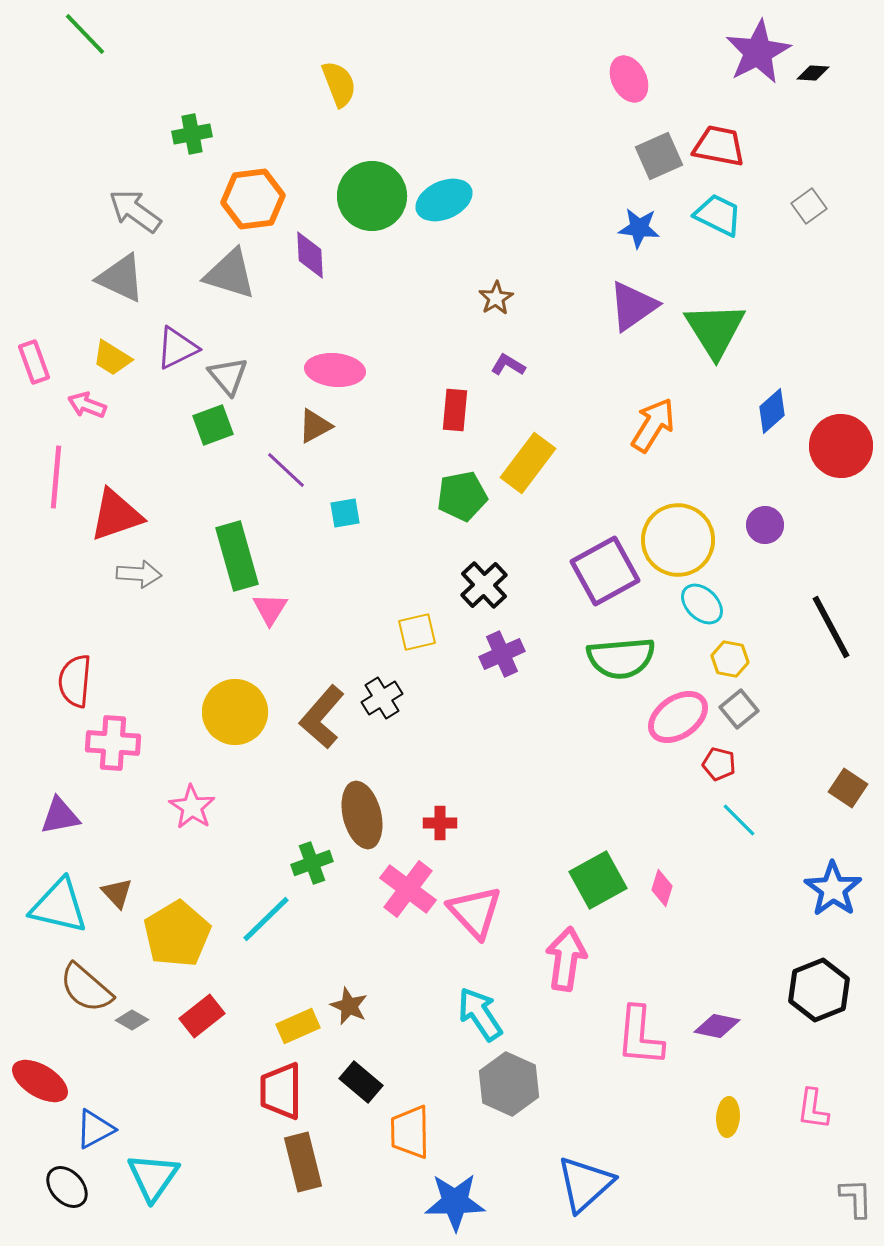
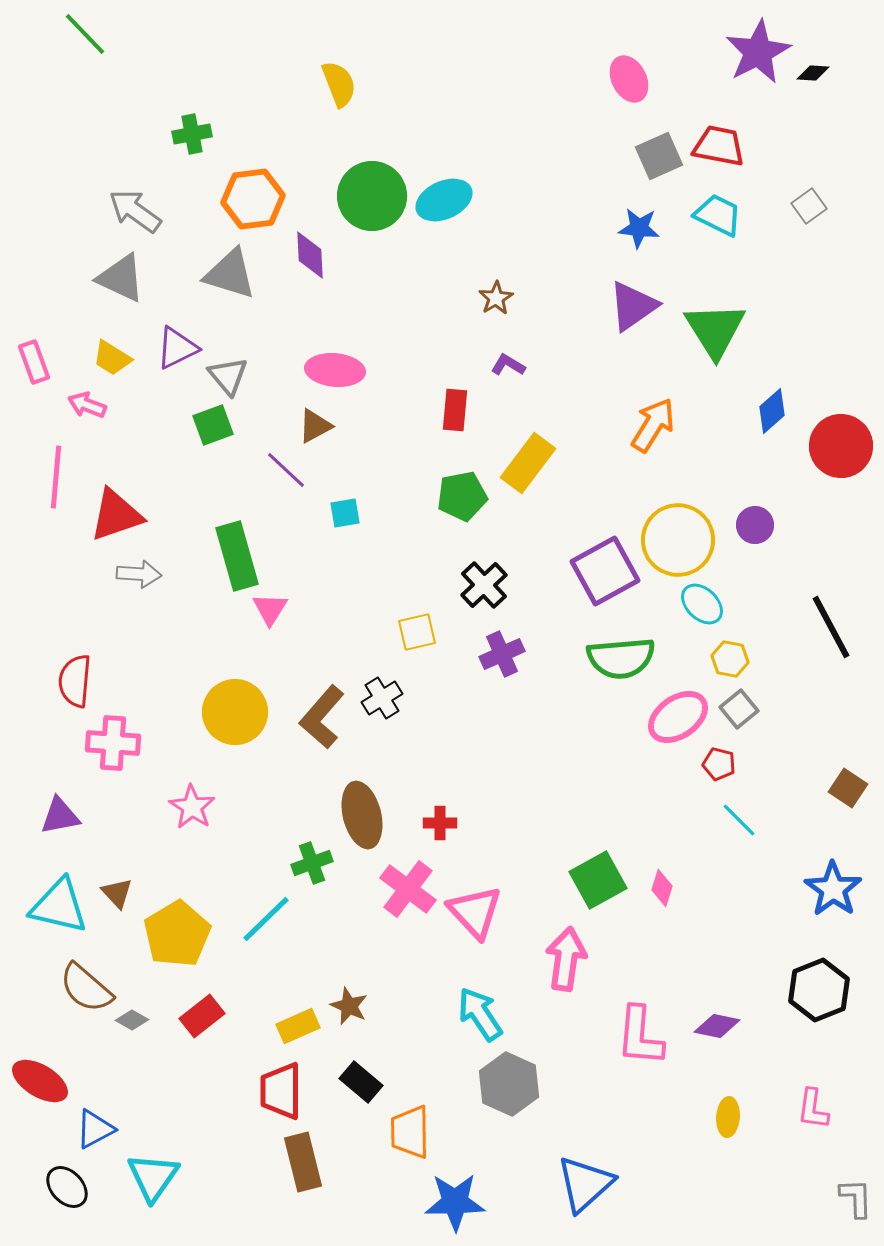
purple circle at (765, 525): moved 10 px left
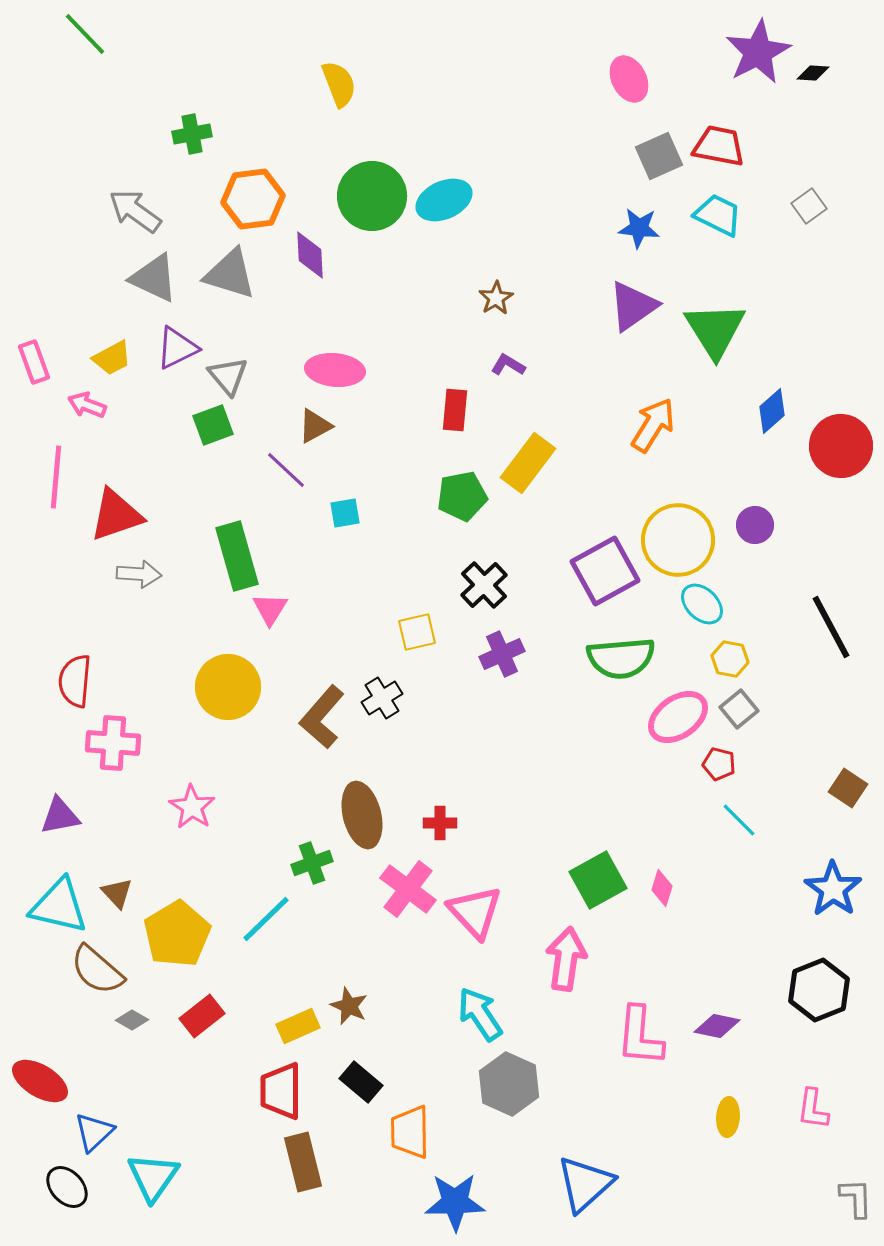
gray triangle at (121, 278): moved 33 px right
yellow trapezoid at (112, 358): rotated 60 degrees counterclockwise
yellow circle at (235, 712): moved 7 px left, 25 px up
brown semicircle at (86, 988): moved 11 px right, 18 px up
blue triangle at (95, 1129): moved 1 px left, 3 px down; rotated 15 degrees counterclockwise
